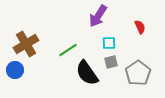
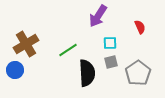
cyan square: moved 1 px right
black semicircle: rotated 148 degrees counterclockwise
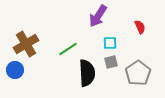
green line: moved 1 px up
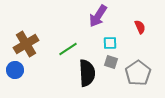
gray square: rotated 32 degrees clockwise
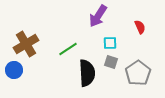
blue circle: moved 1 px left
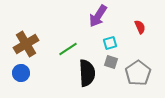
cyan square: rotated 16 degrees counterclockwise
blue circle: moved 7 px right, 3 px down
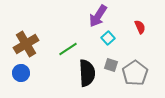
cyan square: moved 2 px left, 5 px up; rotated 24 degrees counterclockwise
gray square: moved 3 px down
gray pentagon: moved 3 px left
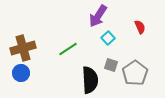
brown cross: moved 3 px left, 4 px down; rotated 15 degrees clockwise
black semicircle: moved 3 px right, 7 px down
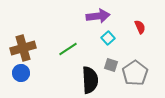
purple arrow: rotated 130 degrees counterclockwise
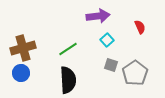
cyan square: moved 1 px left, 2 px down
black semicircle: moved 22 px left
